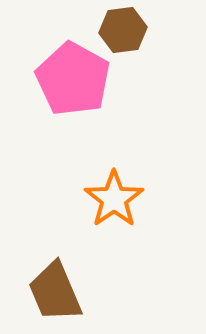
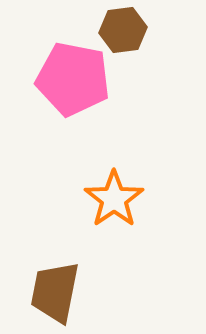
pink pentagon: rotated 18 degrees counterclockwise
brown trapezoid: rotated 34 degrees clockwise
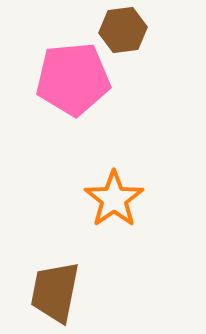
pink pentagon: rotated 16 degrees counterclockwise
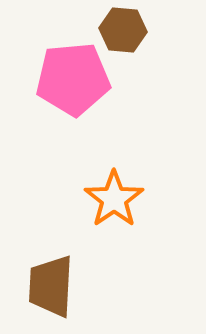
brown hexagon: rotated 12 degrees clockwise
brown trapezoid: moved 4 px left, 6 px up; rotated 8 degrees counterclockwise
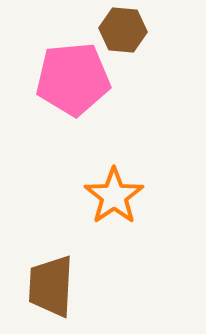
orange star: moved 3 px up
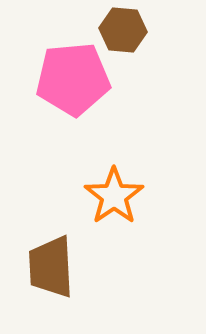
brown trapezoid: moved 19 px up; rotated 6 degrees counterclockwise
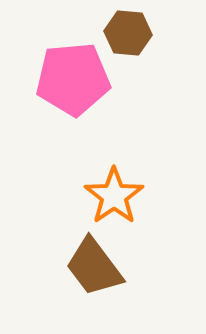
brown hexagon: moved 5 px right, 3 px down
brown trapezoid: moved 43 px right; rotated 34 degrees counterclockwise
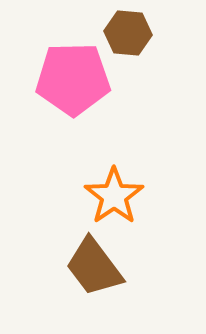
pink pentagon: rotated 4 degrees clockwise
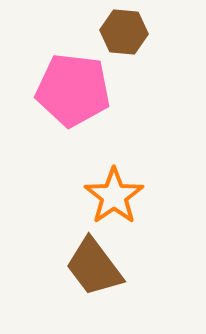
brown hexagon: moved 4 px left, 1 px up
pink pentagon: moved 11 px down; rotated 8 degrees clockwise
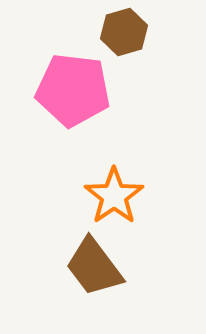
brown hexagon: rotated 21 degrees counterclockwise
